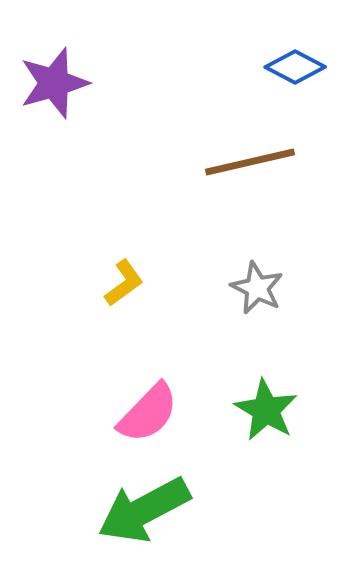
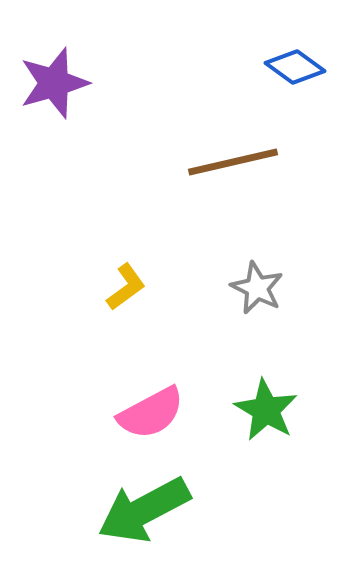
blue diamond: rotated 8 degrees clockwise
brown line: moved 17 px left
yellow L-shape: moved 2 px right, 4 px down
pink semicircle: moved 3 px right; rotated 18 degrees clockwise
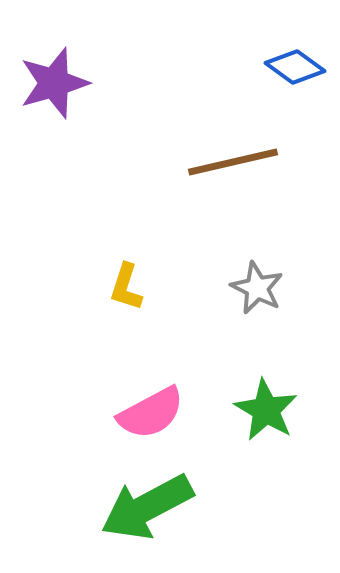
yellow L-shape: rotated 144 degrees clockwise
green arrow: moved 3 px right, 3 px up
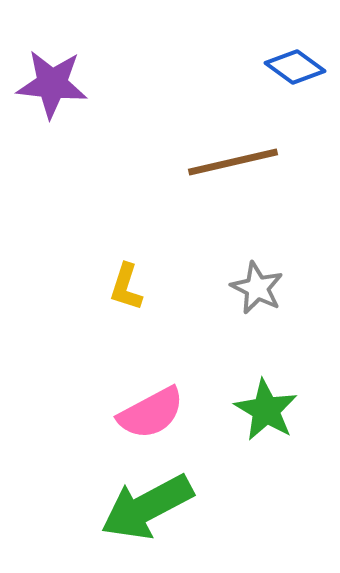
purple star: moved 2 px left, 1 px down; rotated 22 degrees clockwise
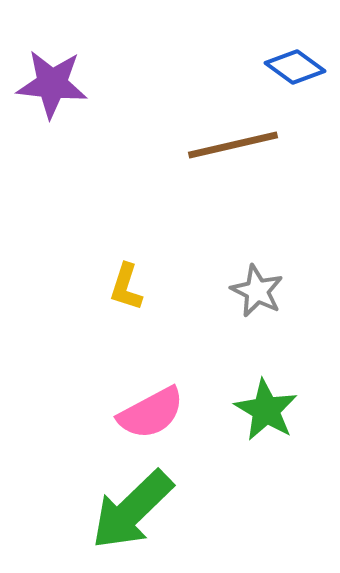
brown line: moved 17 px up
gray star: moved 3 px down
green arrow: moved 15 px left, 3 px down; rotated 16 degrees counterclockwise
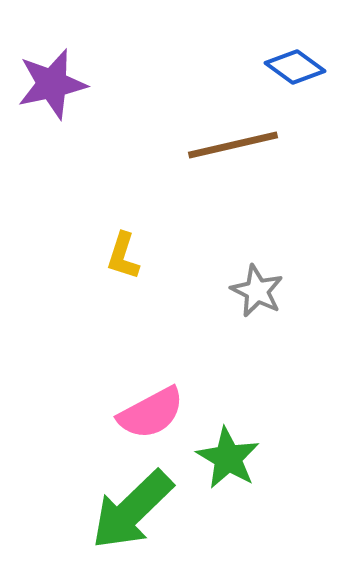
purple star: rotated 18 degrees counterclockwise
yellow L-shape: moved 3 px left, 31 px up
green star: moved 38 px left, 48 px down
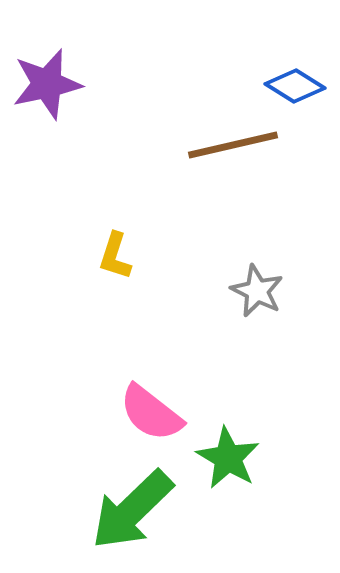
blue diamond: moved 19 px down; rotated 4 degrees counterclockwise
purple star: moved 5 px left
yellow L-shape: moved 8 px left
pink semicircle: rotated 66 degrees clockwise
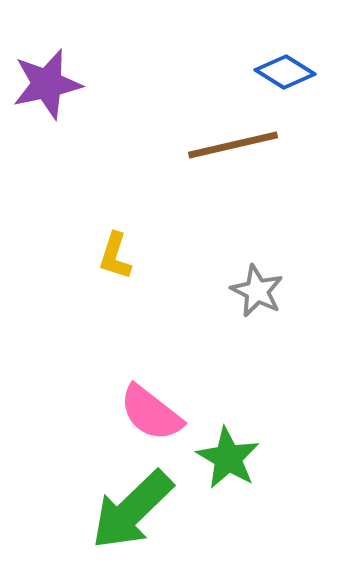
blue diamond: moved 10 px left, 14 px up
